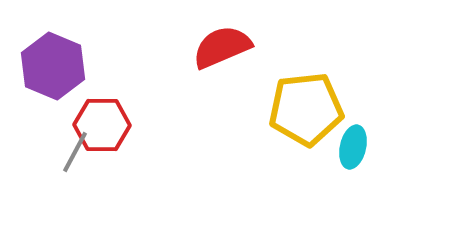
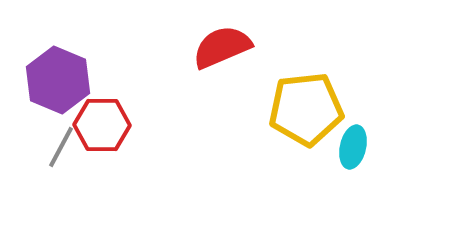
purple hexagon: moved 5 px right, 14 px down
gray line: moved 14 px left, 5 px up
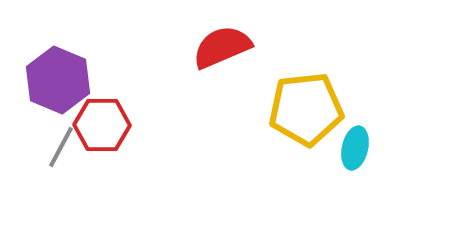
cyan ellipse: moved 2 px right, 1 px down
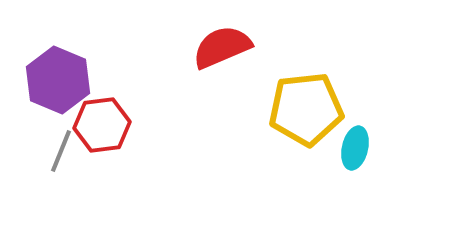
red hexagon: rotated 8 degrees counterclockwise
gray line: moved 4 px down; rotated 6 degrees counterclockwise
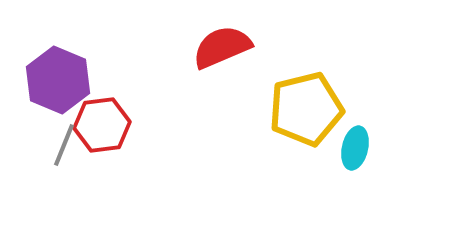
yellow pentagon: rotated 8 degrees counterclockwise
gray line: moved 3 px right, 6 px up
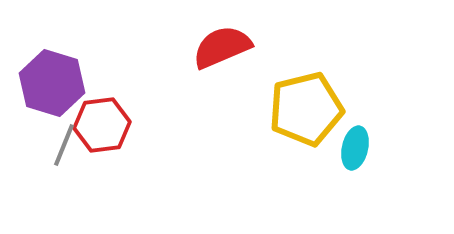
purple hexagon: moved 6 px left, 3 px down; rotated 6 degrees counterclockwise
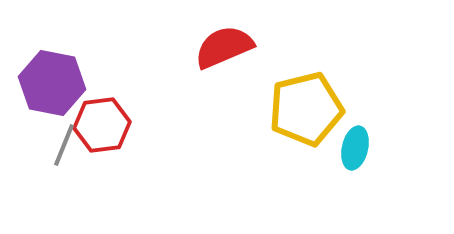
red semicircle: moved 2 px right
purple hexagon: rotated 6 degrees counterclockwise
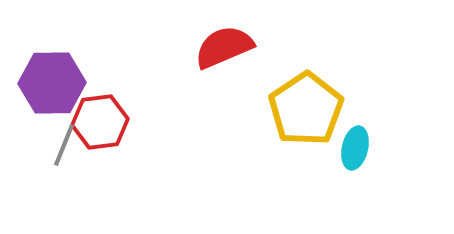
purple hexagon: rotated 12 degrees counterclockwise
yellow pentagon: rotated 20 degrees counterclockwise
red hexagon: moved 2 px left, 3 px up
